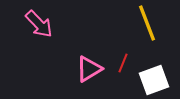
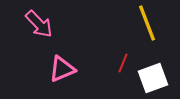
pink triangle: moved 27 px left; rotated 8 degrees clockwise
white square: moved 1 px left, 2 px up
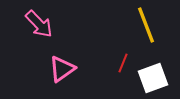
yellow line: moved 1 px left, 2 px down
pink triangle: rotated 12 degrees counterclockwise
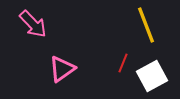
pink arrow: moved 6 px left
white square: moved 1 px left, 2 px up; rotated 8 degrees counterclockwise
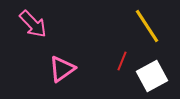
yellow line: moved 1 px right, 1 px down; rotated 12 degrees counterclockwise
red line: moved 1 px left, 2 px up
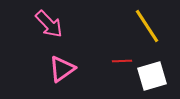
pink arrow: moved 16 px right
red line: rotated 66 degrees clockwise
white square: rotated 12 degrees clockwise
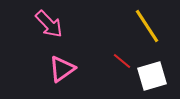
red line: rotated 42 degrees clockwise
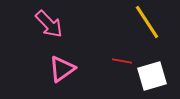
yellow line: moved 4 px up
red line: rotated 30 degrees counterclockwise
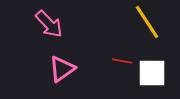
white square: moved 3 px up; rotated 16 degrees clockwise
